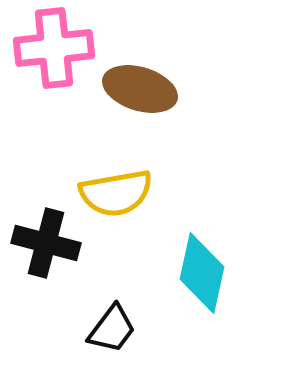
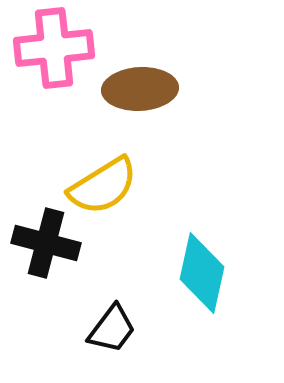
brown ellipse: rotated 20 degrees counterclockwise
yellow semicircle: moved 13 px left, 7 px up; rotated 22 degrees counterclockwise
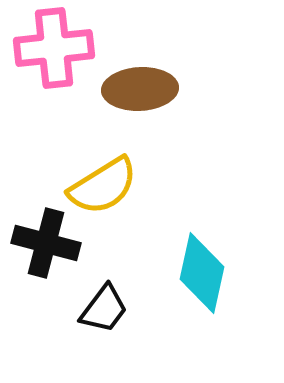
black trapezoid: moved 8 px left, 20 px up
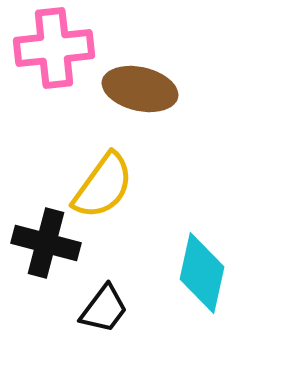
brown ellipse: rotated 16 degrees clockwise
yellow semicircle: rotated 22 degrees counterclockwise
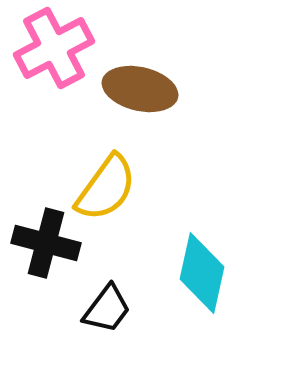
pink cross: rotated 22 degrees counterclockwise
yellow semicircle: moved 3 px right, 2 px down
black trapezoid: moved 3 px right
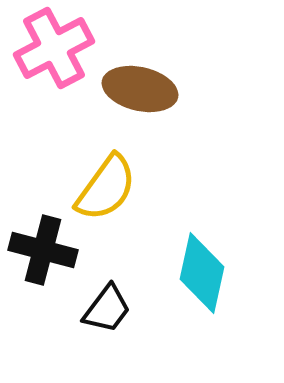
black cross: moved 3 px left, 7 px down
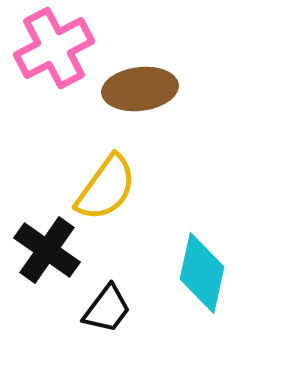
brown ellipse: rotated 20 degrees counterclockwise
black cross: moved 4 px right; rotated 20 degrees clockwise
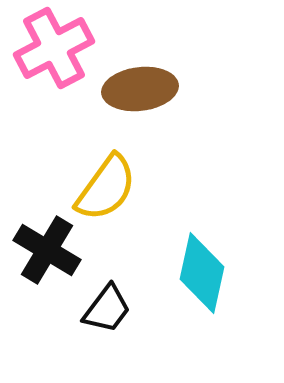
black cross: rotated 4 degrees counterclockwise
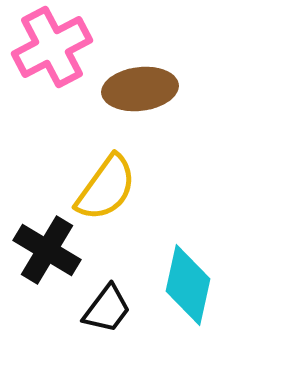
pink cross: moved 2 px left, 1 px up
cyan diamond: moved 14 px left, 12 px down
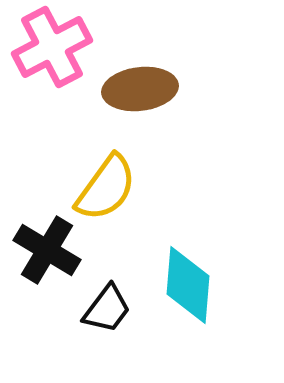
cyan diamond: rotated 8 degrees counterclockwise
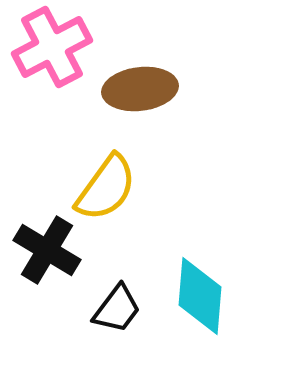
cyan diamond: moved 12 px right, 11 px down
black trapezoid: moved 10 px right
